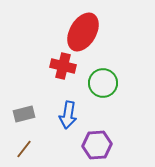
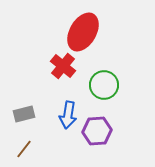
red cross: rotated 25 degrees clockwise
green circle: moved 1 px right, 2 px down
purple hexagon: moved 14 px up
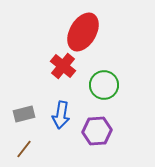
blue arrow: moved 7 px left
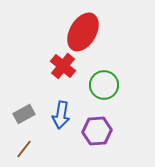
gray rectangle: rotated 15 degrees counterclockwise
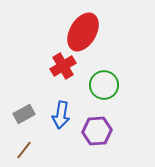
red cross: rotated 20 degrees clockwise
brown line: moved 1 px down
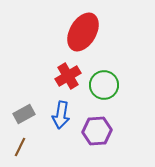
red cross: moved 5 px right, 10 px down
brown line: moved 4 px left, 3 px up; rotated 12 degrees counterclockwise
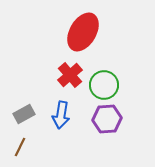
red cross: moved 2 px right, 1 px up; rotated 10 degrees counterclockwise
purple hexagon: moved 10 px right, 12 px up
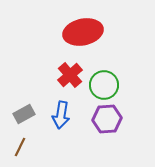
red ellipse: rotated 48 degrees clockwise
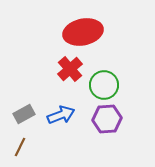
red cross: moved 6 px up
blue arrow: rotated 120 degrees counterclockwise
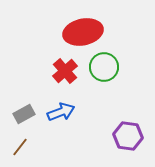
red cross: moved 5 px left, 2 px down
green circle: moved 18 px up
blue arrow: moved 3 px up
purple hexagon: moved 21 px right, 17 px down; rotated 12 degrees clockwise
brown line: rotated 12 degrees clockwise
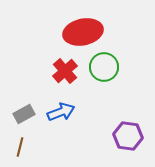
brown line: rotated 24 degrees counterclockwise
